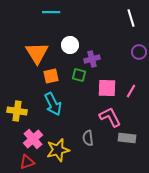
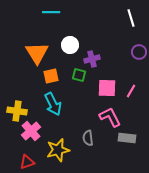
pink cross: moved 2 px left, 8 px up
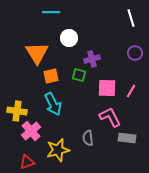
white circle: moved 1 px left, 7 px up
purple circle: moved 4 px left, 1 px down
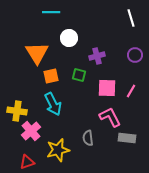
purple circle: moved 2 px down
purple cross: moved 5 px right, 3 px up
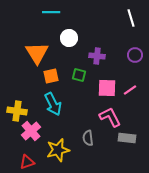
purple cross: rotated 21 degrees clockwise
pink line: moved 1 px left, 1 px up; rotated 24 degrees clockwise
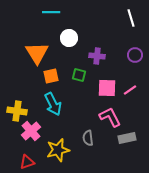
gray rectangle: rotated 18 degrees counterclockwise
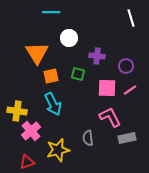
purple circle: moved 9 px left, 11 px down
green square: moved 1 px left, 1 px up
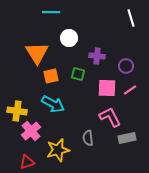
cyan arrow: rotated 35 degrees counterclockwise
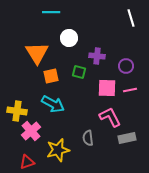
green square: moved 1 px right, 2 px up
pink line: rotated 24 degrees clockwise
